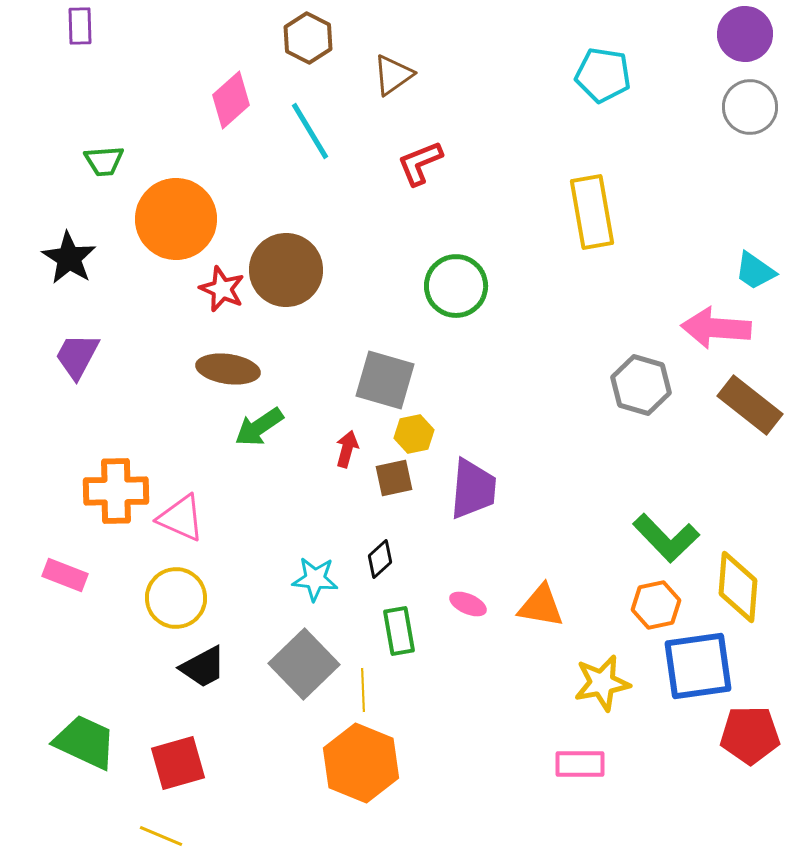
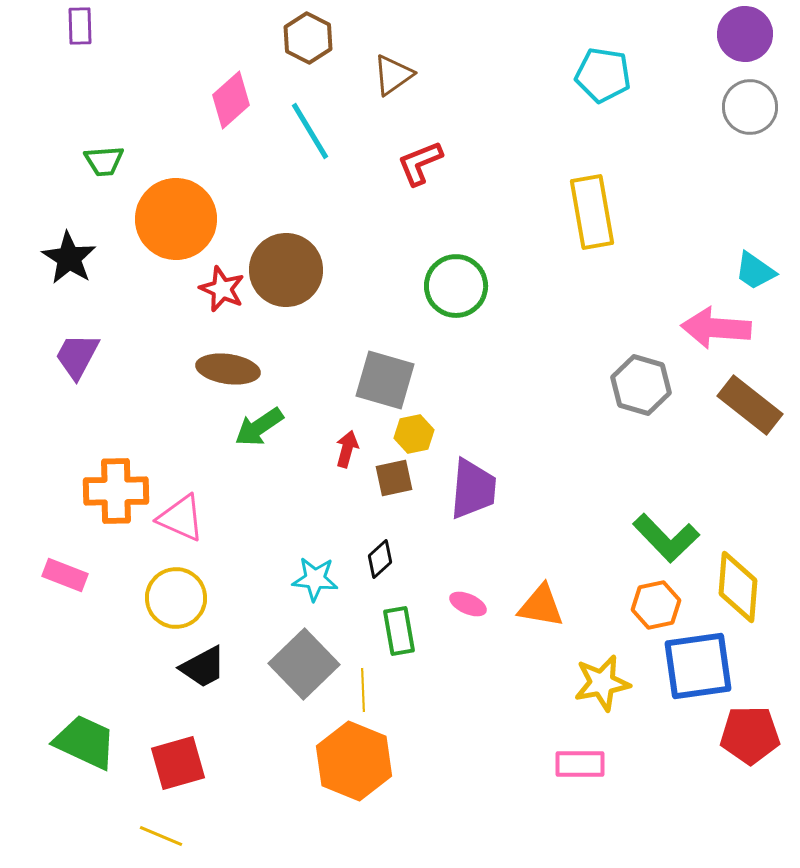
orange hexagon at (361, 763): moved 7 px left, 2 px up
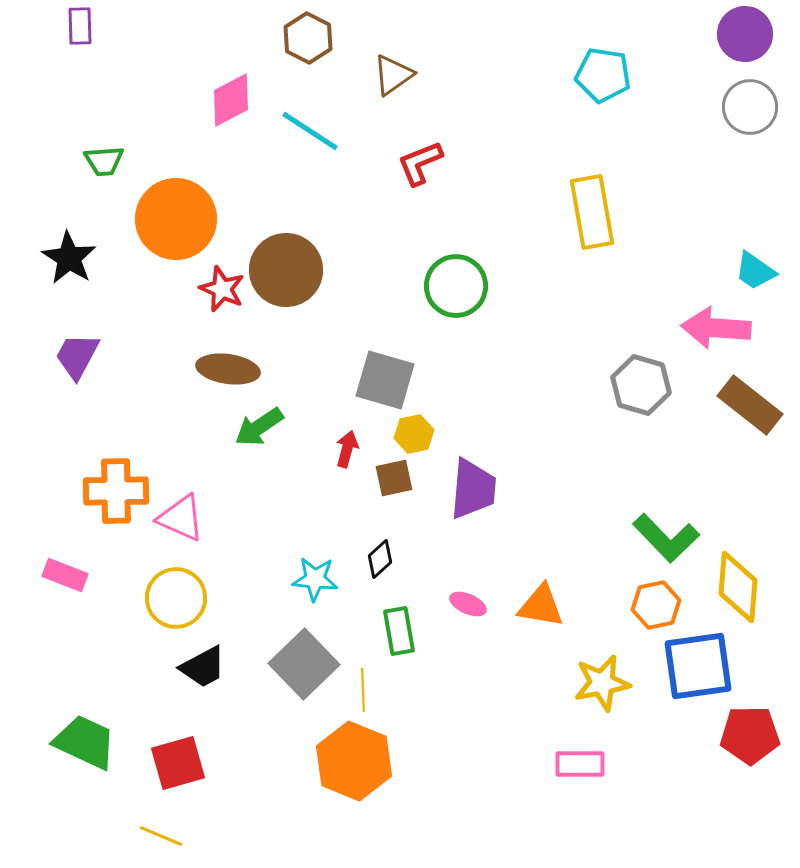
pink diamond at (231, 100): rotated 14 degrees clockwise
cyan line at (310, 131): rotated 26 degrees counterclockwise
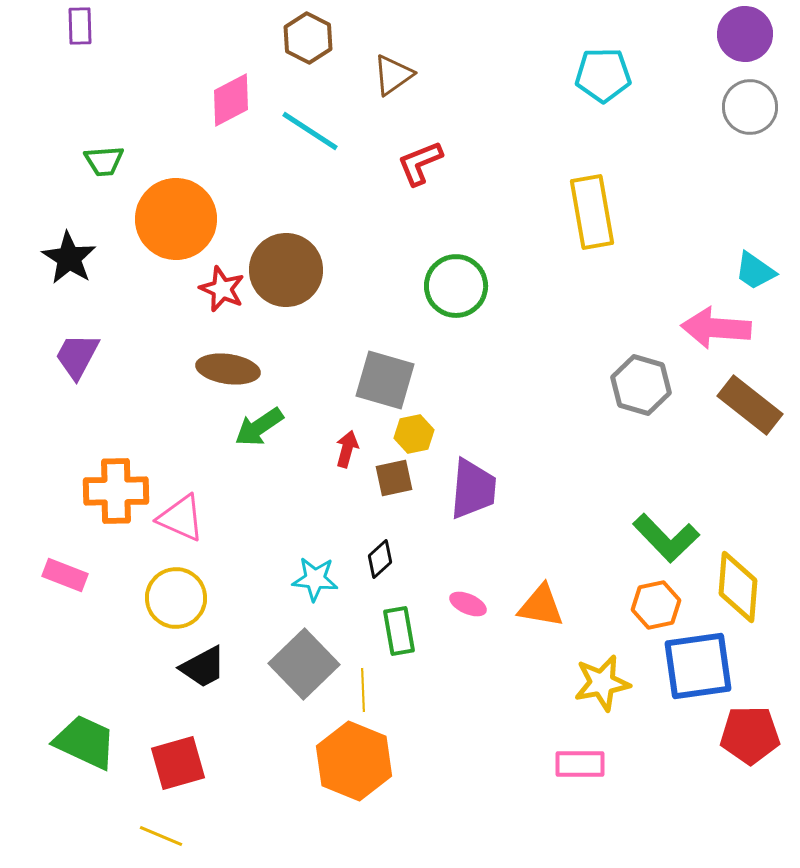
cyan pentagon at (603, 75): rotated 10 degrees counterclockwise
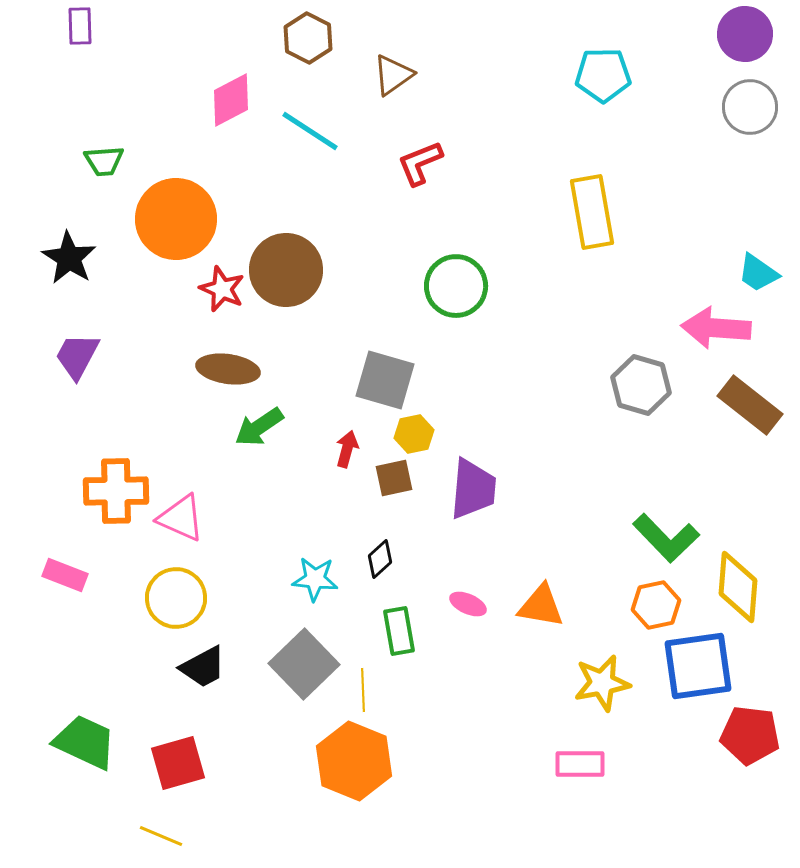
cyan trapezoid at (755, 271): moved 3 px right, 2 px down
red pentagon at (750, 735): rotated 8 degrees clockwise
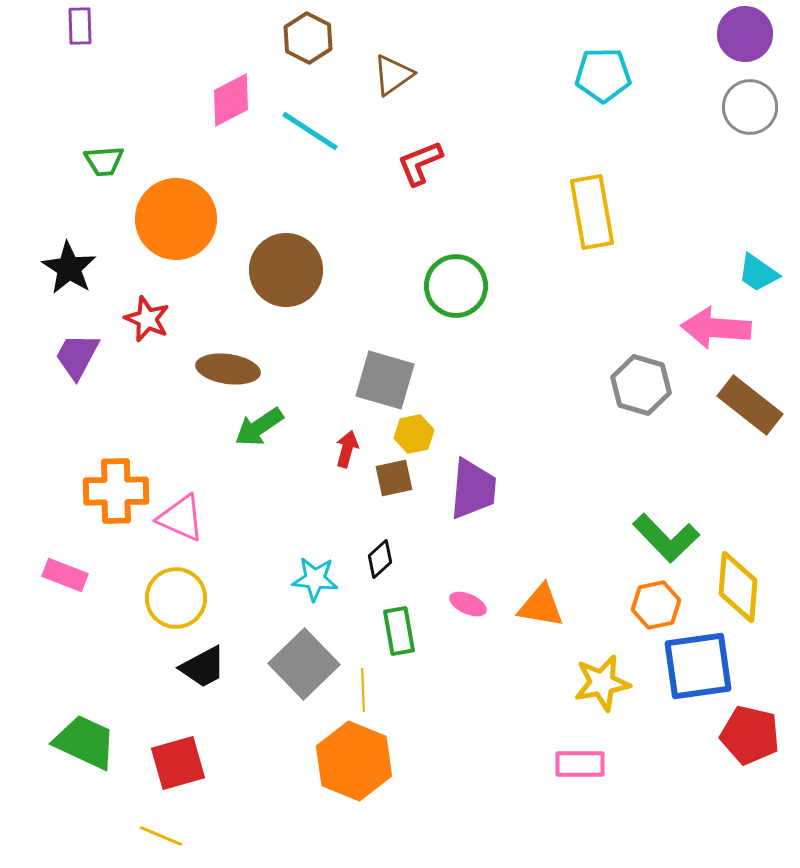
black star at (69, 258): moved 10 px down
red star at (222, 289): moved 75 px left, 30 px down
red pentagon at (750, 735): rotated 6 degrees clockwise
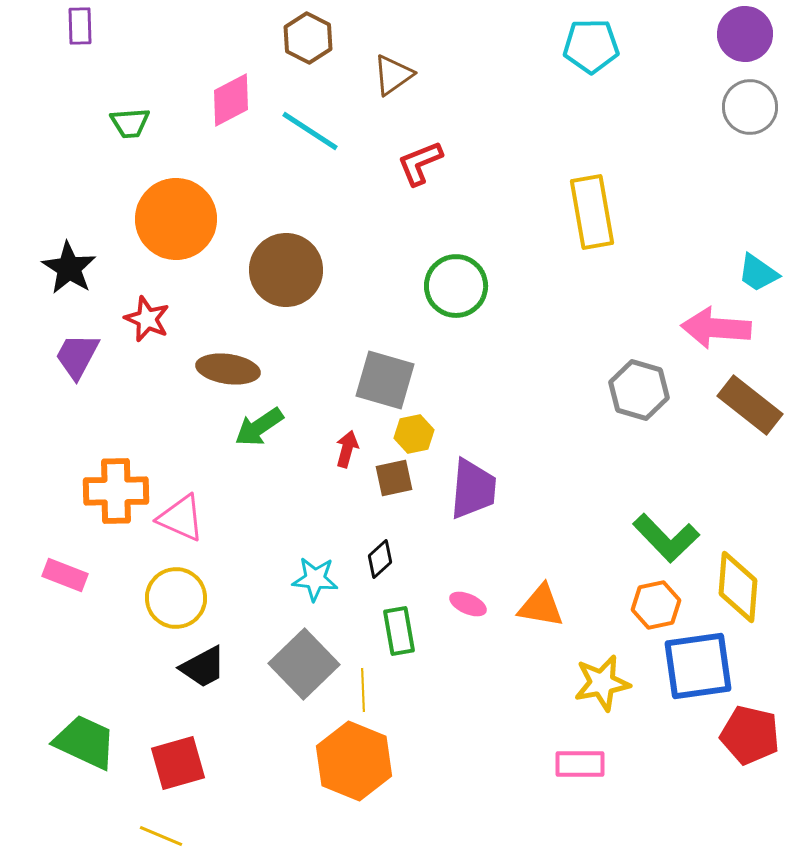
cyan pentagon at (603, 75): moved 12 px left, 29 px up
green trapezoid at (104, 161): moved 26 px right, 38 px up
gray hexagon at (641, 385): moved 2 px left, 5 px down
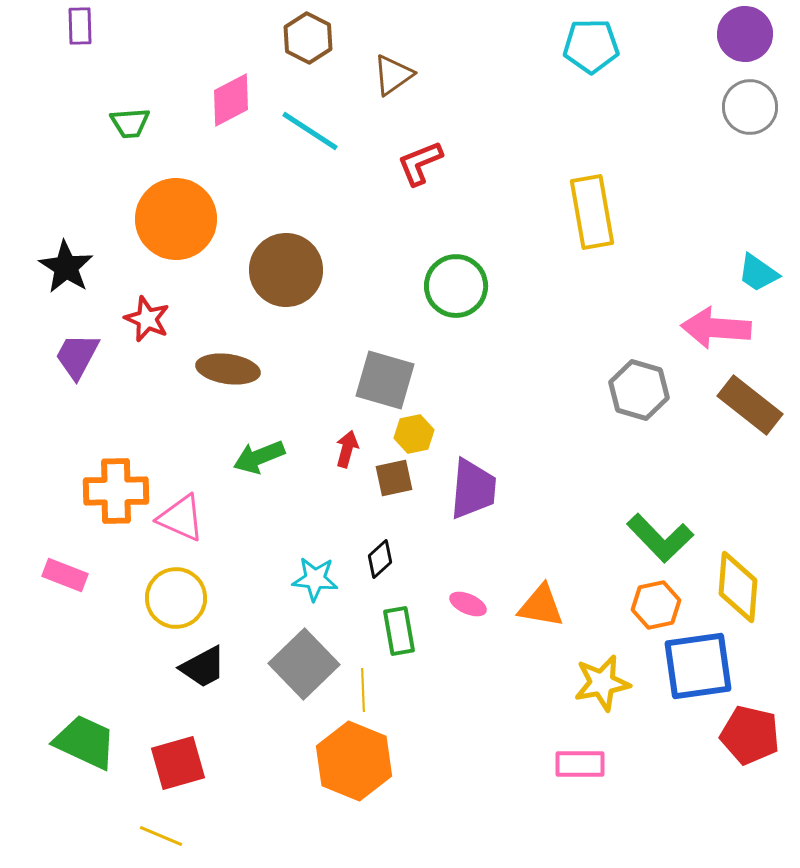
black star at (69, 268): moved 3 px left, 1 px up
green arrow at (259, 427): moved 30 px down; rotated 12 degrees clockwise
green L-shape at (666, 538): moved 6 px left
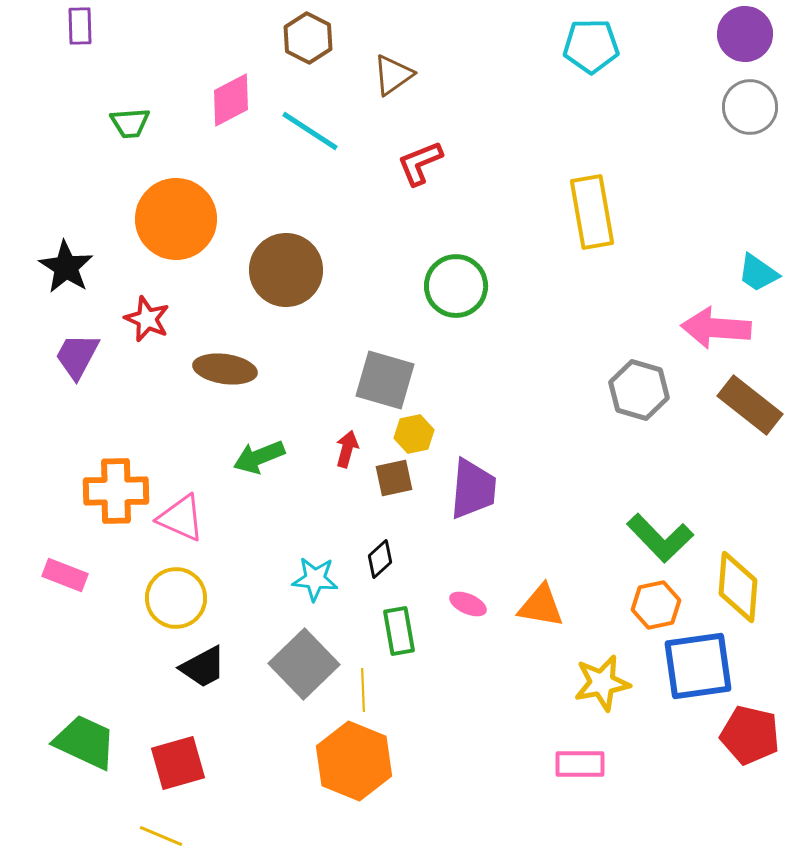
brown ellipse at (228, 369): moved 3 px left
